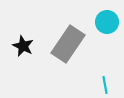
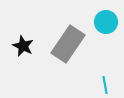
cyan circle: moved 1 px left
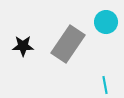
black star: rotated 25 degrees counterclockwise
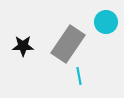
cyan line: moved 26 px left, 9 px up
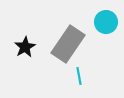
black star: moved 2 px right, 1 px down; rotated 30 degrees counterclockwise
